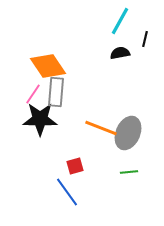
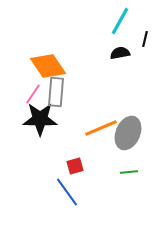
orange line: rotated 44 degrees counterclockwise
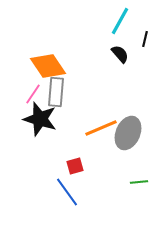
black semicircle: moved 1 px down; rotated 60 degrees clockwise
black star: rotated 16 degrees clockwise
green line: moved 10 px right, 10 px down
